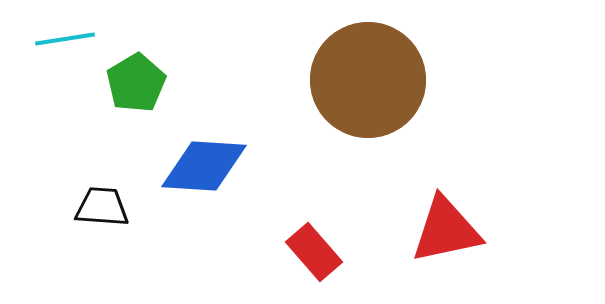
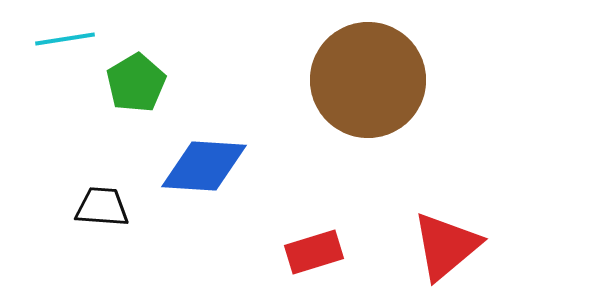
red triangle: moved 16 px down; rotated 28 degrees counterclockwise
red rectangle: rotated 66 degrees counterclockwise
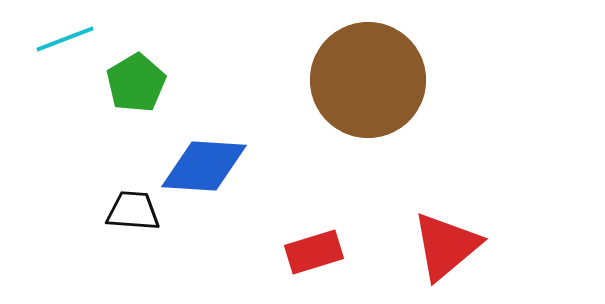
cyan line: rotated 12 degrees counterclockwise
black trapezoid: moved 31 px right, 4 px down
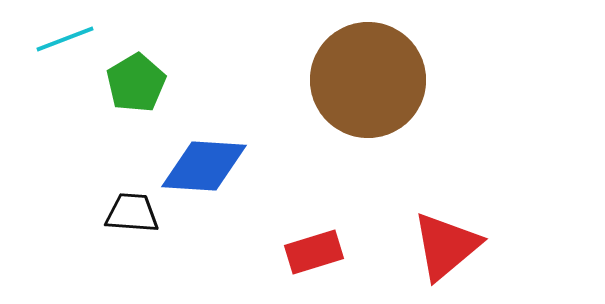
black trapezoid: moved 1 px left, 2 px down
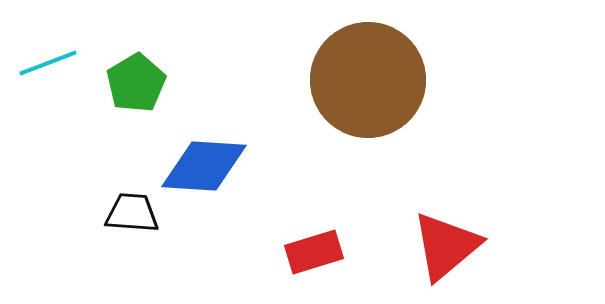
cyan line: moved 17 px left, 24 px down
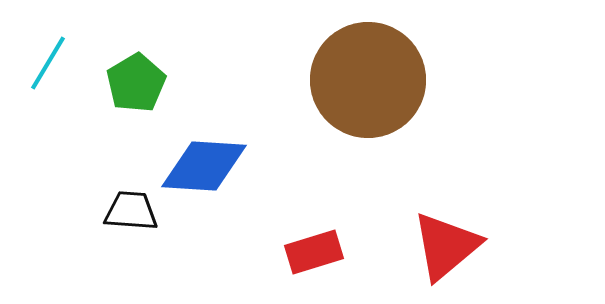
cyan line: rotated 38 degrees counterclockwise
black trapezoid: moved 1 px left, 2 px up
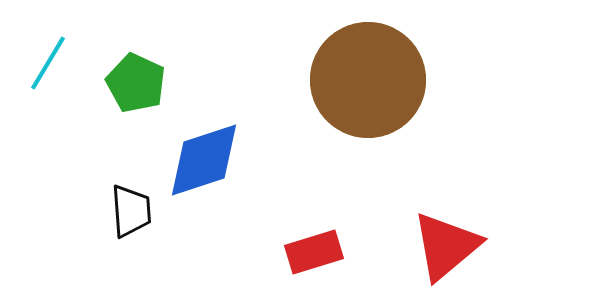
green pentagon: rotated 16 degrees counterclockwise
blue diamond: moved 6 px up; rotated 22 degrees counterclockwise
black trapezoid: rotated 82 degrees clockwise
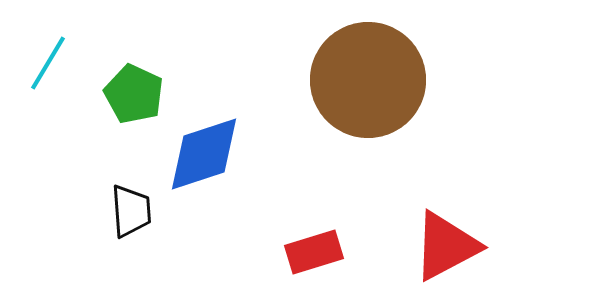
green pentagon: moved 2 px left, 11 px down
blue diamond: moved 6 px up
red triangle: rotated 12 degrees clockwise
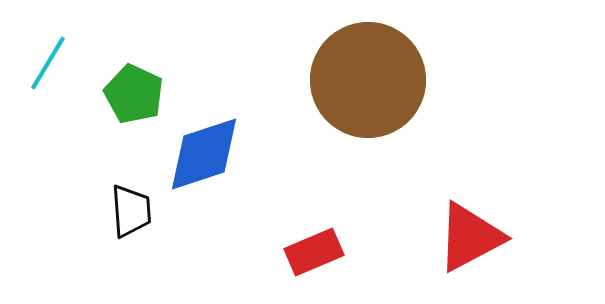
red triangle: moved 24 px right, 9 px up
red rectangle: rotated 6 degrees counterclockwise
